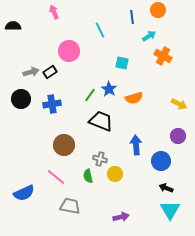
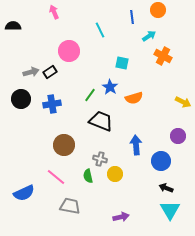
blue star: moved 1 px right, 2 px up
yellow arrow: moved 4 px right, 2 px up
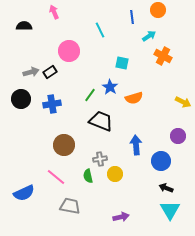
black semicircle: moved 11 px right
gray cross: rotated 24 degrees counterclockwise
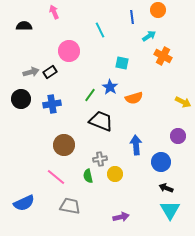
blue circle: moved 1 px down
blue semicircle: moved 10 px down
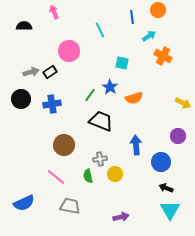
yellow arrow: moved 1 px down
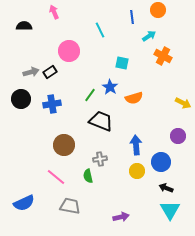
yellow circle: moved 22 px right, 3 px up
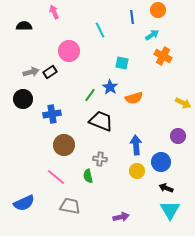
cyan arrow: moved 3 px right, 1 px up
black circle: moved 2 px right
blue cross: moved 10 px down
gray cross: rotated 16 degrees clockwise
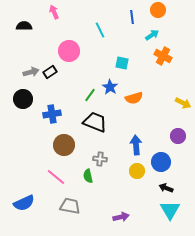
black trapezoid: moved 6 px left, 1 px down
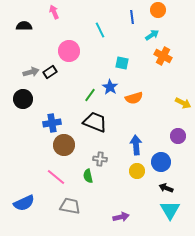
blue cross: moved 9 px down
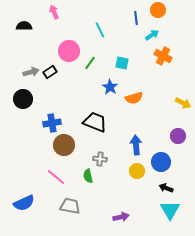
blue line: moved 4 px right, 1 px down
green line: moved 32 px up
